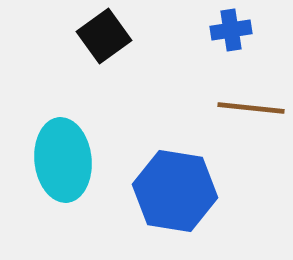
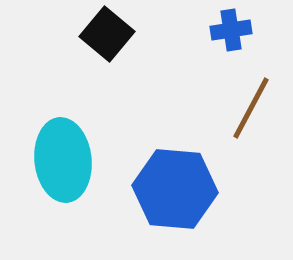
black square: moved 3 px right, 2 px up; rotated 14 degrees counterclockwise
brown line: rotated 68 degrees counterclockwise
blue hexagon: moved 2 px up; rotated 4 degrees counterclockwise
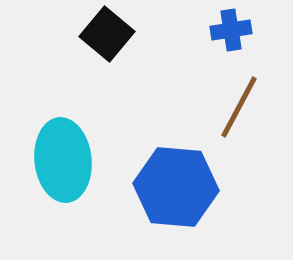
brown line: moved 12 px left, 1 px up
blue hexagon: moved 1 px right, 2 px up
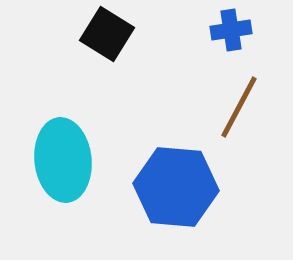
black square: rotated 8 degrees counterclockwise
